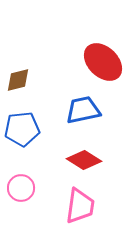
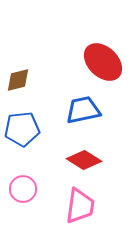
pink circle: moved 2 px right, 1 px down
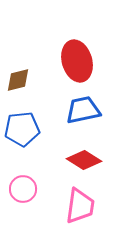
red ellipse: moved 26 px left, 1 px up; rotated 30 degrees clockwise
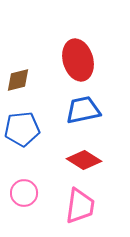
red ellipse: moved 1 px right, 1 px up
pink circle: moved 1 px right, 4 px down
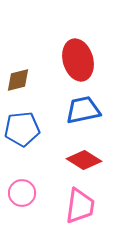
pink circle: moved 2 px left
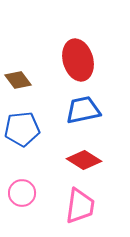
brown diamond: rotated 68 degrees clockwise
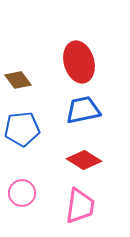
red ellipse: moved 1 px right, 2 px down
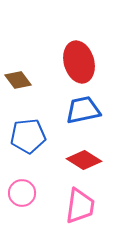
blue pentagon: moved 6 px right, 7 px down
